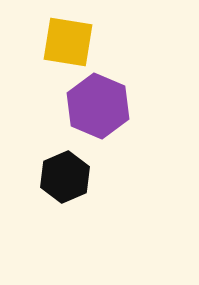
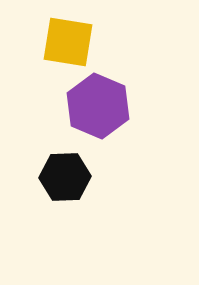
black hexagon: rotated 21 degrees clockwise
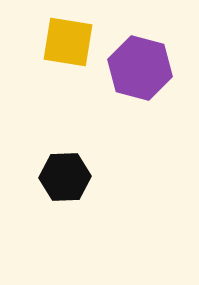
purple hexagon: moved 42 px right, 38 px up; rotated 8 degrees counterclockwise
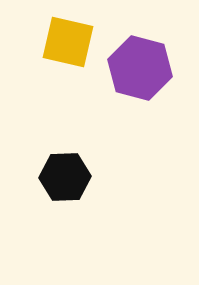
yellow square: rotated 4 degrees clockwise
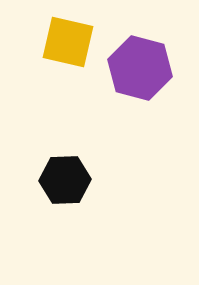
black hexagon: moved 3 px down
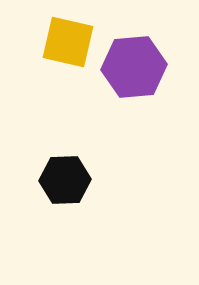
purple hexagon: moved 6 px left, 1 px up; rotated 20 degrees counterclockwise
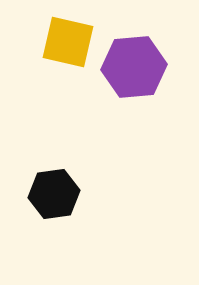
black hexagon: moved 11 px left, 14 px down; rotated 6 degrees counterclockwise
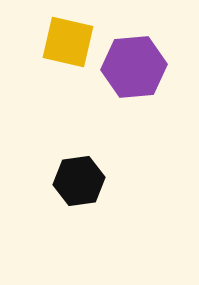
black hexagon: moved 25 px right, 13 px up
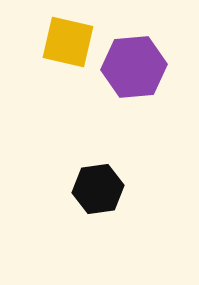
black hexagon: moved 19 px right, 8 px down
